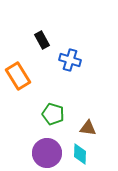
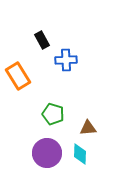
blue cross: moved 4 px left; rotated 20 degrees counterclockwise
brown triangle: rotated 12 degrees counterclockwise
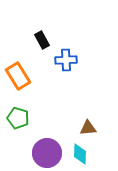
green pentagon: moved 35 px left, 4 px down
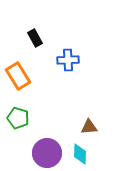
black rectangle: moved 7 px left, 2 px up
blue cross: moved 2 px right
brown triangle: moved 1 px right, 1 px up
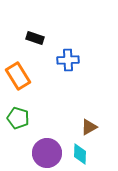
black rectangle: rotated 42 degrees counterclockwise
brown triangle: rotated 24 degrees counterclockwise
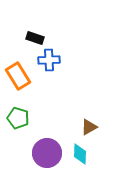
blue cross: moved 19 px left
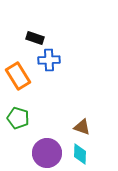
brown triangle: moved 7 px left; rotated 48 degrees clockwise
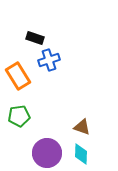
blue cross: rotated 15 degrees counterclockwise
green pentagon: moved 1 px right, 2 px up; rotated 25 degrees counterclockwise
cyan diamond: moved 1 px right
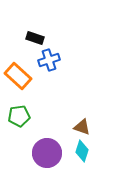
orange rectangle: rotated 16 degrees counterclockwise
cyan diamond: moved 1 px right, 3 px up; rotated 15 degrees clockwise
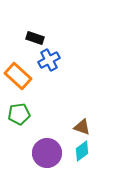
blue cross: rotated 10 degrees counterclockwise
green pentagon: moved 2 px up
cyan diamond: rotated 35 degrees clockwise
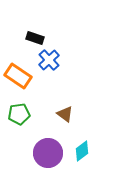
blue cross: rotated 15 degrees counterclockwise
orange rectangle: rotated 8 degrees counterclockwise
brown triangle: moved 17 px left, 13 px up; rotated 18 degrees clockwise
purple circle: moved 1 px right
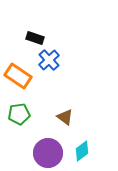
brown triangle: moved 3 px down
